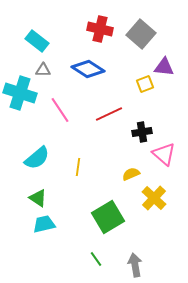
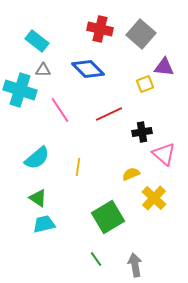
blue diamond: rotated 12 degrees clockwise
cyan cross: moved 3 px up
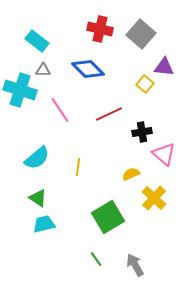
yellow square: rotated 30 degrees counterclockwise
gray arrow: rotated 20 degrees counterclockwise
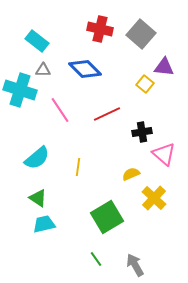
blue diamond: moved 3 px left
red line: moved 2 px left
green square: moved 1 px left
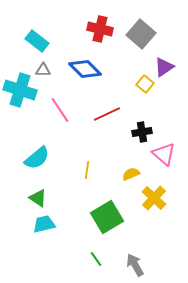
purple triangle: rotated 40 degrees counterclockwise
yellow line: moved 9 px right, 3 px down
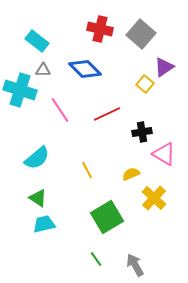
pink triangle: rotated 10 degrees counterclockwise
yellow line: rotated 36 degrees counterclockwise
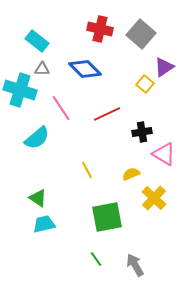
gray triangle: moved 1 px left, 1 px up
pink line: moved 1 px right, 2 px up
cyan semicircle: moved 20 px up
green square: rotated 20 degrees clockwise
